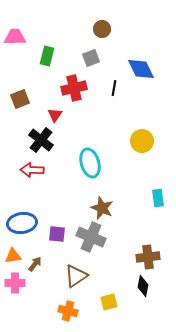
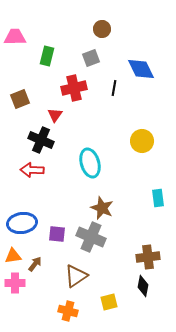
black cross: rotated 15 degrees counterclockwise
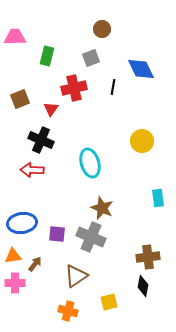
black line: moved 1 px left, 1 px up
red triangle: moved 4 px left, 6 px up
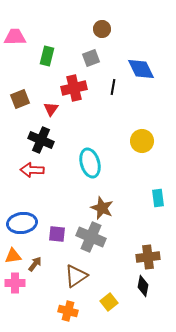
yellow square: rotated 24 degrees counterclockwise
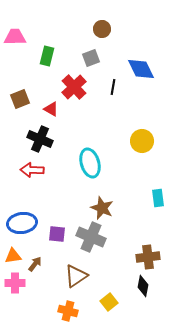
red cross: moved 1 px up; rotated 30 degrees counterclockwise
red triangle: rotated 35 degrees counterclockwise
black cross: moved 1 px left, 1 px up
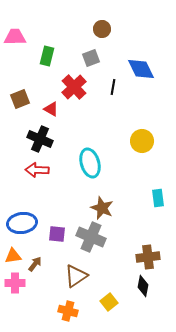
red arrow: moved 5 px right
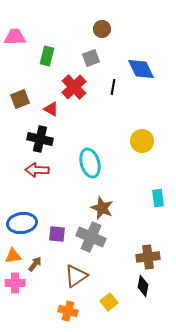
black cross: rotated 10 degrees counterclockwise
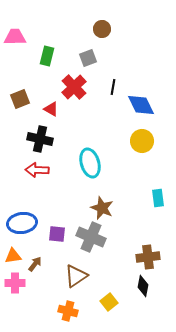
gray square: moved 3 px left
blue diamond: moved 36 px down
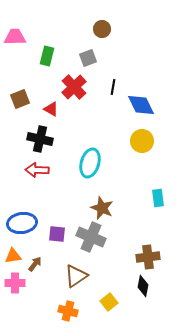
cyan ellipse: rotated 32 degrees clockwise
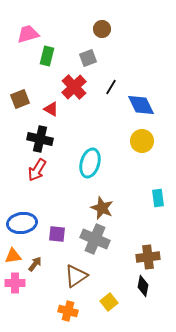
pink trapezoid: moved 13 px right, 3 px up; rotated 15 degrees counterclockwise
black line: moved 2 px left; rotated 21 degrees clockwise
red arrow: rotated 60 degrees counterclockwise
gray cross: moved 4 px right, 2 px down
